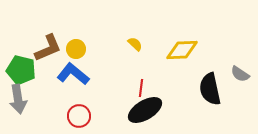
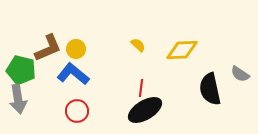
yellow semicircle: moved 3 px right, 1 px down
red circle: moved 2 px left, 5 px up
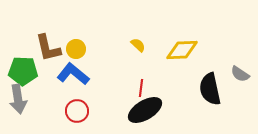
brown L-shape: rotated 100 degrees clockwise
green pentagon: moved 2 px right, 1 px down; rotated 12 degrees counterclockwise
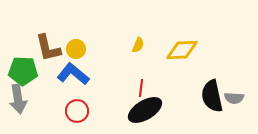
yellow semicircle: rotated 70 degrees clockwise
gray semicircle: moved 6 px left, 24 px down; rotated 30 degrees counterclockwise
black semicircle: moved 2 px right, 7 px down
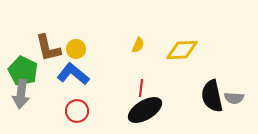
green pentagon: rotated 24 degrees clockwise
gray arrow: moved 3 px right, 5 px up; rotated 16 degrees clockwise
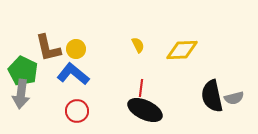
yellow semicircle: rotated 49 degrees counterclockwise
gray semicircle: rotated 18 degrees counterclockwise
black ellipse: rotated 56 degrees clockwise
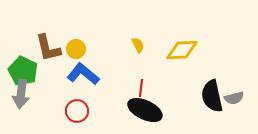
blue L-shape: moved 10 px right
